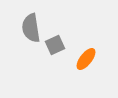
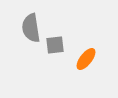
gray square: rotated 18 degrees clockwise
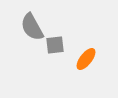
gray semicircle: moved 1 px right, 1 px up; rotated 20 degrees counterclockwise
